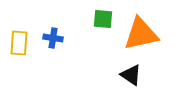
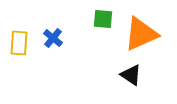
orange triangle: rotated 12 degrees counterclockwise
blue cross: rotated 30 degrees clockwise
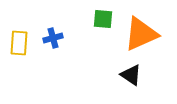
blue cross: rotated 36 degrees clockwise
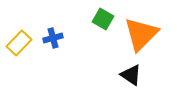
green square: rotated 25 degrees clockwise
orange triangle: rotated 21 degrees counterclockwise
yellow rectangle: rotated 40 degrees clockwise
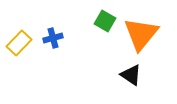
green square: moved 2 px right, 2 px down
orange triangle: rotated 6 degrees counterclockwise
